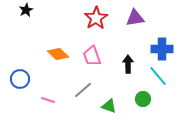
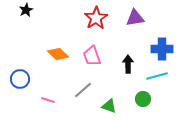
cyan line: moved 1 px left; rotated 65 degrees counterclockwise
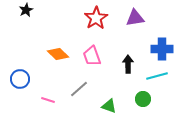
gray line: moved 4 px left, 1 px up
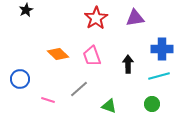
cyan line: moved 2 px right
green circle: moved 9 px right, 5 px down
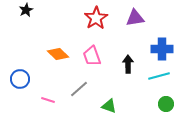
green circle: moved 14 px right
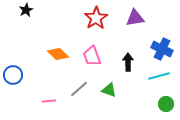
blue cross: rotated 25 degrees clockwise
black arrow: moved 2 px up
blue circle: moved 7 px left, 4 px up
pink line: moved 1 px right, 1 px down; rotated 24 degrees counterclockwise
green triangle: moved 16 px up
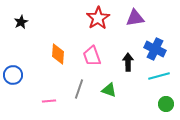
black star: moved 5 px left, 12 px down
red star: moved 2 px right
blue cross: moved 7 px left
orange diamond: rotated 50 degrees clockwise
gray line: rotated 30 degrees counterclockwise
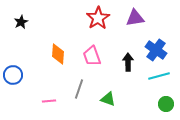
blue cross: moved 1 px right, 1 px down; rotated 10 degrees clockwise
green triangle: moved 1 px left, 9 px down
